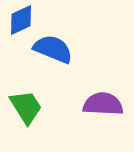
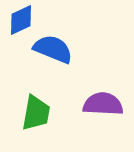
green trapezoid: moved 10 px right, 6 px down; rotated 42 degrees clockwise
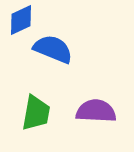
purple semicircle: moved 7 px left, 7 px down
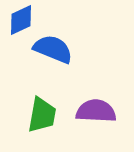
green trapezoid: moved 6 px right, 2 px down
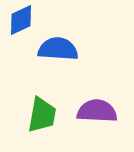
blue semicircle: moved 5 px right; rotated 18 degrees counterclockwise
purple semicircle: moved 1 px right
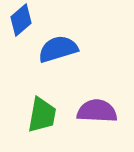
blue diamond: rotated 16 degrees counterclockwise
blue semicircle: rotated 21 degrees counterclockwise
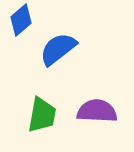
blue semicircle: rotated 21 degrees counterclockwise
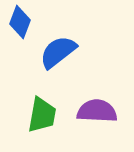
blue diamond: moved 1 px left, 2 px down; rotated 28 degrees counterclockwise
blue semicircle: moved 3 px down
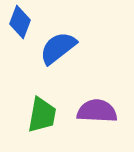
blue semicircle: moved 4 px up
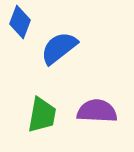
blue semicircle: moved 1 px right
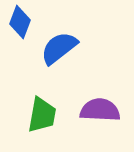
purple semicircle: moved 3 px right, 1 px up
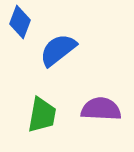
blue semicircle: moved 1 px left, 2 px down
purple semicircle: moved 1 px right, 1 px up
